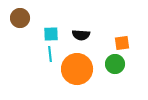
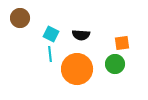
cyan square: rotated 28 degrees clockwise
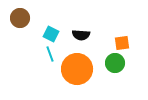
cyan line: rotated 14 degrees counterclockwise
green circle: moved 1 px up
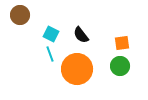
brown circle: moved 3 px up
black semicircle: rotated 48 degrees clockwise
green circle: moved 5 px right, 3 px down
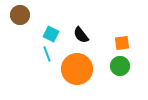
cyan line: moved 3 px left
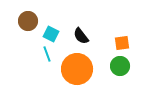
brown circle: moved 8 px right, 6 px down
black semicircle: moved 1 px down
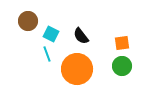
green circle: moved 2 px right
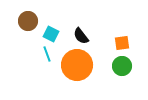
orange circle: moved 4 px up
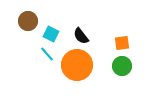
cyan line: rotated 21 degrees counterclockwise
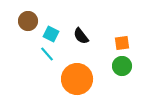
orange circle: moved 14 px down
